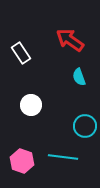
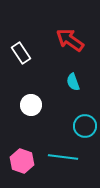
cyan semicircle: moved 6 px left, 5 px down
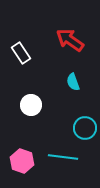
cyan circle: moved 2 px down
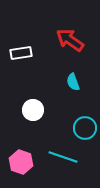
white rectangle: rotated 65 degrees counterclockwise
white circle: moved 2 px right, 5 px down
cyan line: rotated 12 degrees clockwise
pink hexagon: moved 1 px left, 1 px down
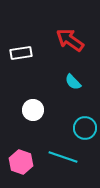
cyan semicircle: rotated 24 degrees counterclockwise
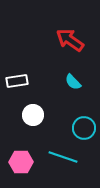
white rectangle: moved 4 px left, 28 px down
white circle: moved 5 px down
cyan circle: moved 1 px left
pink hexagon: rotated 20 degrees counterclockwise
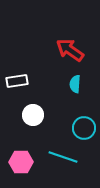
red arrow: moved 10 px down
cyan semicircle: moved 2 px right, 2 px down; rotated 48 degrees clockwise
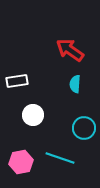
cyan line: moved 3 px left, 1 px down
pink hexagon: rotated 10 degrees counterclockwise
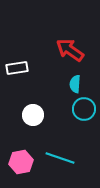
white rectangle: moved 13 px up
cyan circle: moved 19 px up
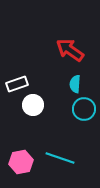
white rectangle: moved 16 px down; rotated 10 degrees counterclockwise
white circle: moved 10 px up
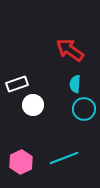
cyan line: moved 4 px right; rotated 40 degrees counterclockwise
pink hexagon: rotated 15 degrees counterclockwise
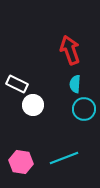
red arrow: rotated 36 degrees clockwise
white rectangle: rotated 45 degrees clockwise
pink hexagon: rotated 25 degrees counterclockwise
